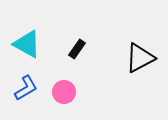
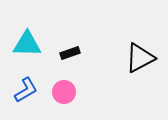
cyan triangle: rotated 28 degrees counterclockwise
black rectangle: moved 7 px left, 4 px down; rotated 36 degrees clockwise
blue L-shape: moved 2 px down
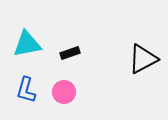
cyan triangle: rotated 12 degrees counterclockwise
black triangle: moved 3 px right, 1 px down
blue L-shape: rotated 136 degrees clockwise
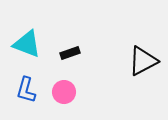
cyan triangle: rotated 32 degrees clockwise
black triangle: moved 2 px down
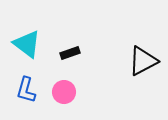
cyan triangle: rotated 16 degrees clockwise
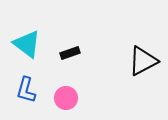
pink circle: moved 2 px right, 6 px down
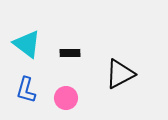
black rectangle: rotated 18 degrees clockwise
black triangle: moved 23 px left, 13 px down
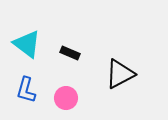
black rectangle: rotated 24 degrees clockwise
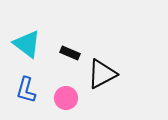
black triangle: moved 18 px left
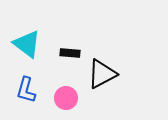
black rectangle: rotated 18 degrees counterclockwise
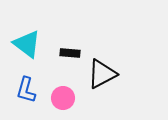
pink circle: moved 3 px left
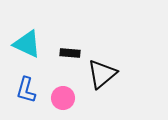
cyan triangle: rotated 12 degrees counterclockwise
black triangle: rotated 12 degrees counterclockwise
